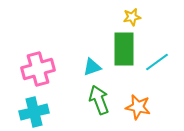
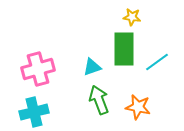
yellow star: rotated 18 degrees clockwise
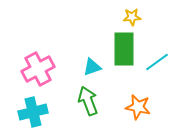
yellow star: rotated 12 degrees counterclockwise
pink cross: rotated 12 degrees counterclockwise
green arrow: moved 11 px left, 1 px down
cyan cross: moved 1 px left
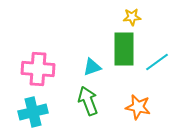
pink cross: rotated 32 degrees clockwise
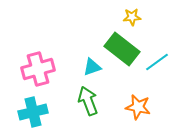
green rectangle: moved 2 px left; rotated 52 degrees counterclockwise
pink cross: rotated 20 degrees counterclockwise
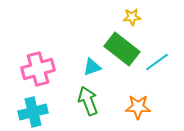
orange star: rotated 10 degrees counterclockwise
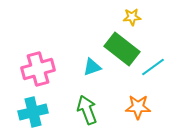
cyan line: moved 4 px left, 5 px down
green arrow: moved 1 px left, 9 px down
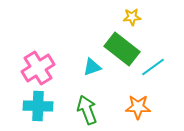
pink cross: moved 1 px up; rotated 16 degrees counterclockwise
cyan cross: moved 5 px right, 6 px up; rotated 16 degrees clockwise
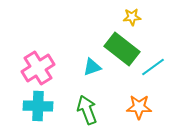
orange star: moved 1 px right
